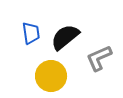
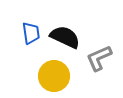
black semicircle: rotated 64 degrees clockwise
yellow circle: moved 3 px right
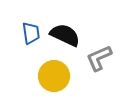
black semicircle: moved 2 px up
